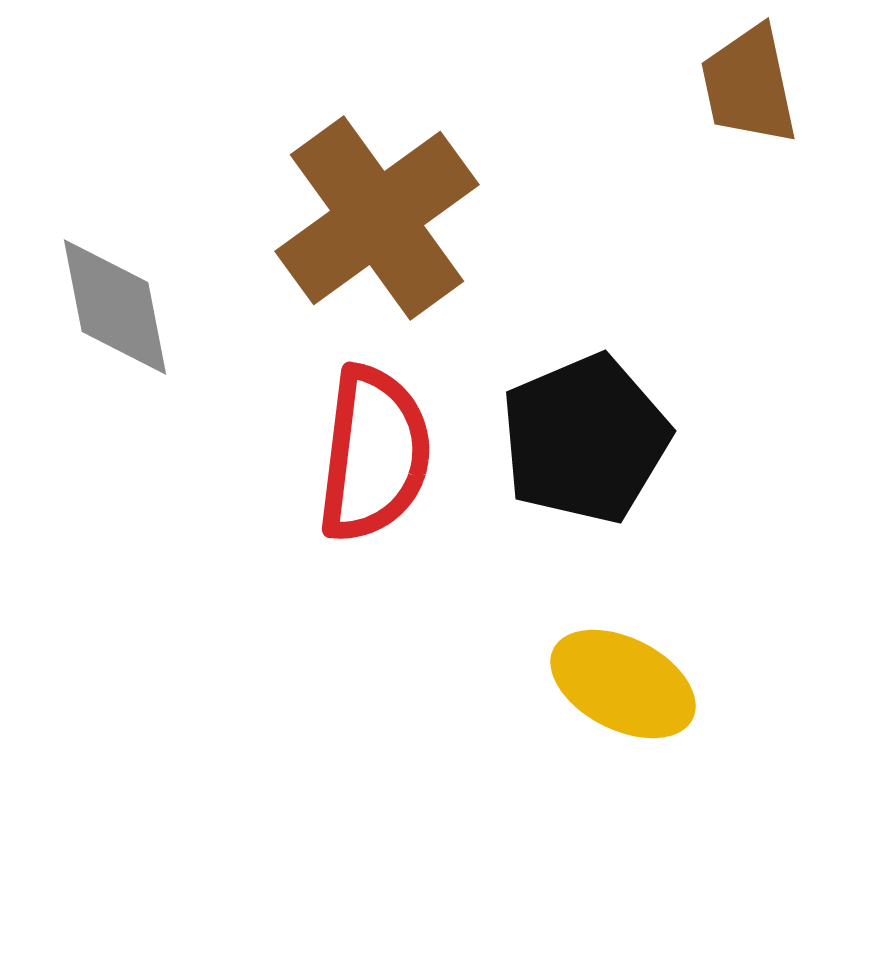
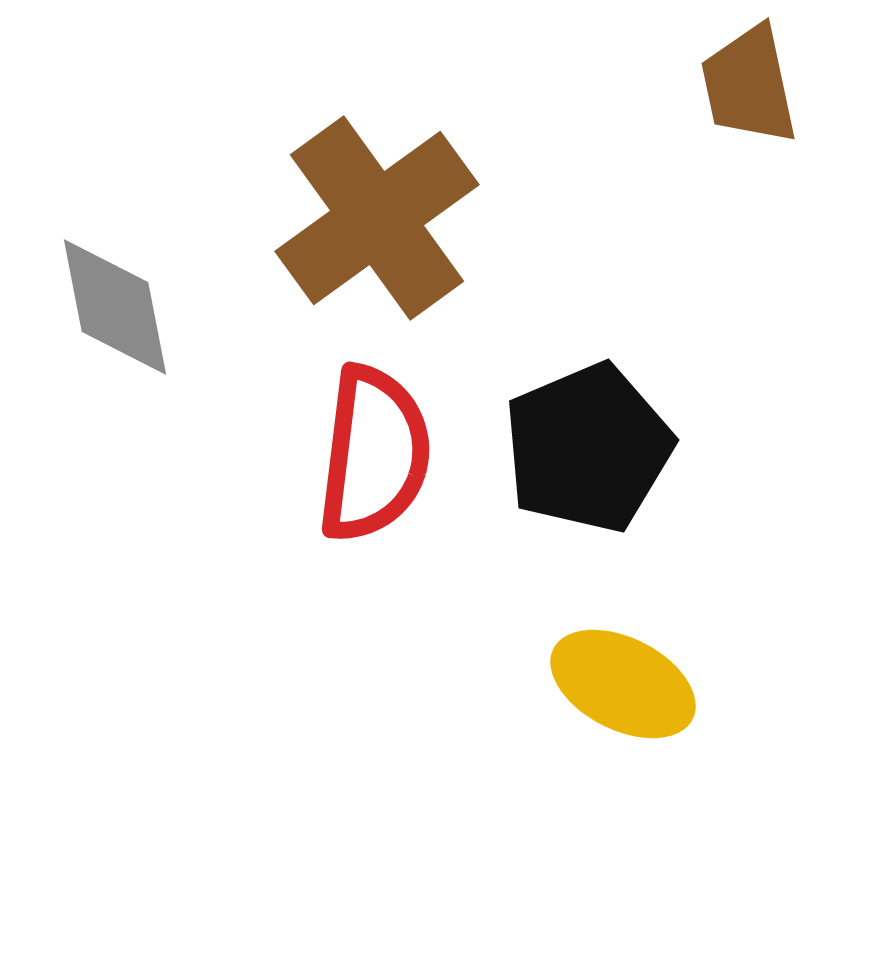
black pentagon: moved 3 px right, 9 px down
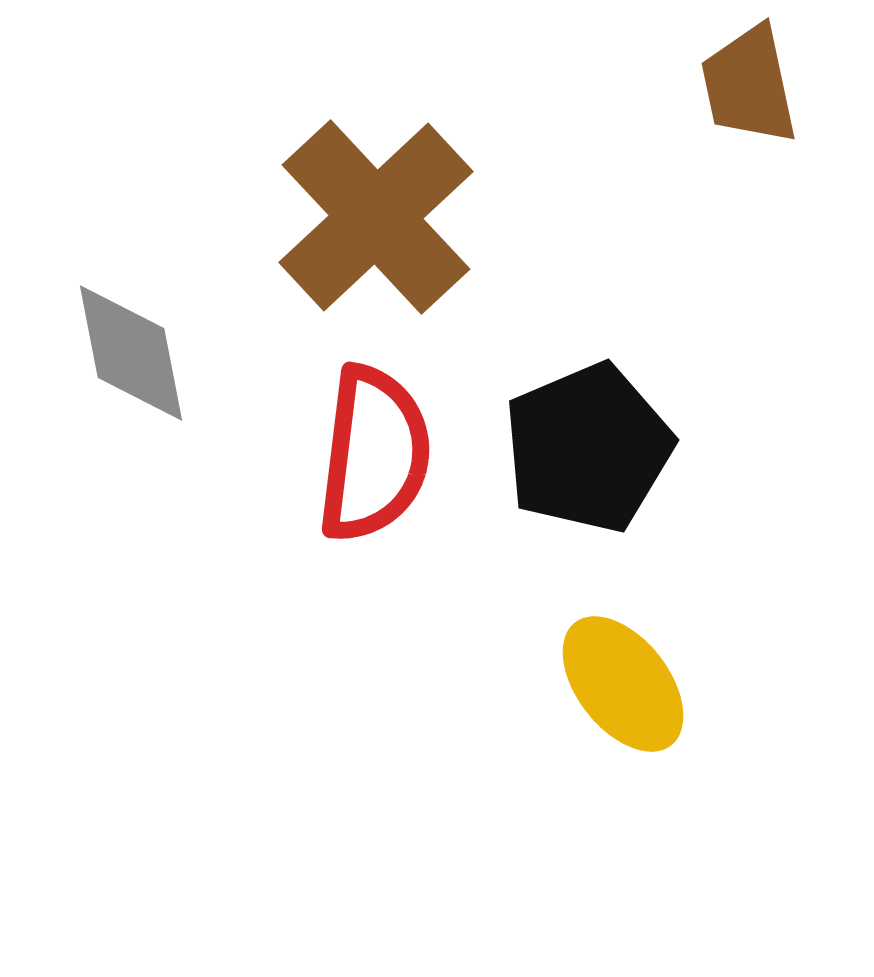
brown cross: moved 1 px left, 1 px up; rotated 7 degrees counterclockwise
gray diamond: moved 16 px right, 46 px down
yellow ellipse: rotated 25 degrees clockwise
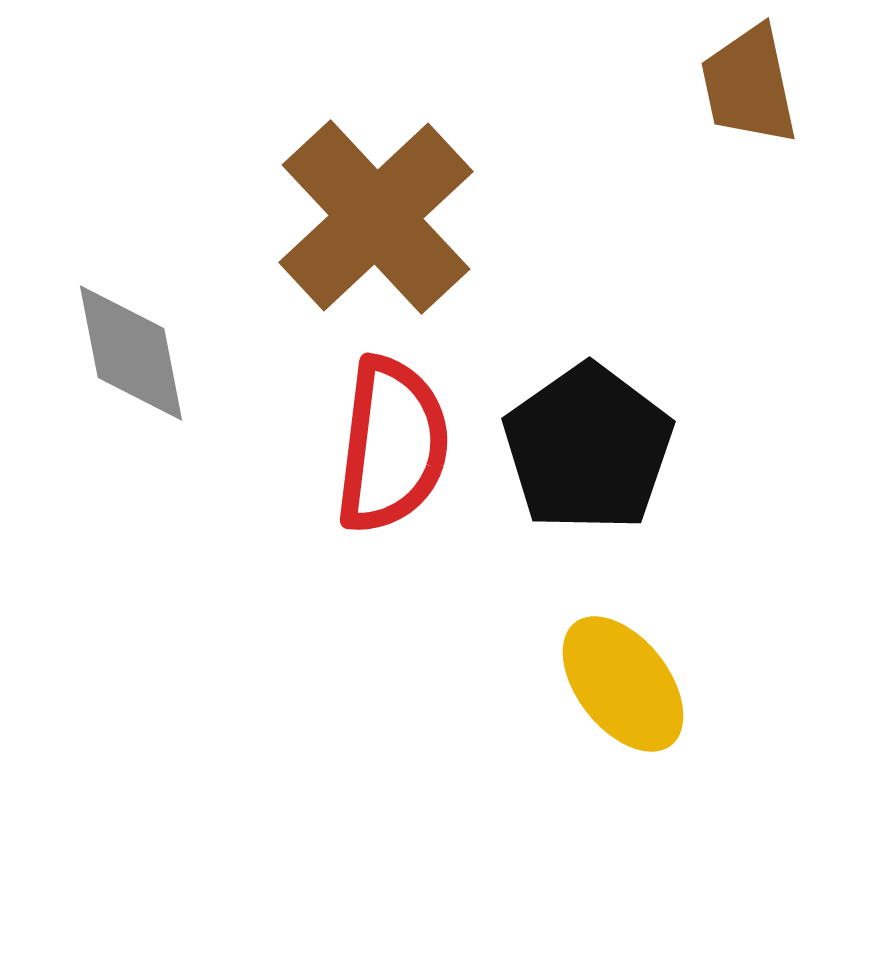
black pentagon: rotated 12 degrees counterclockwise
red semicircle: moved 18 px right, 9 px up
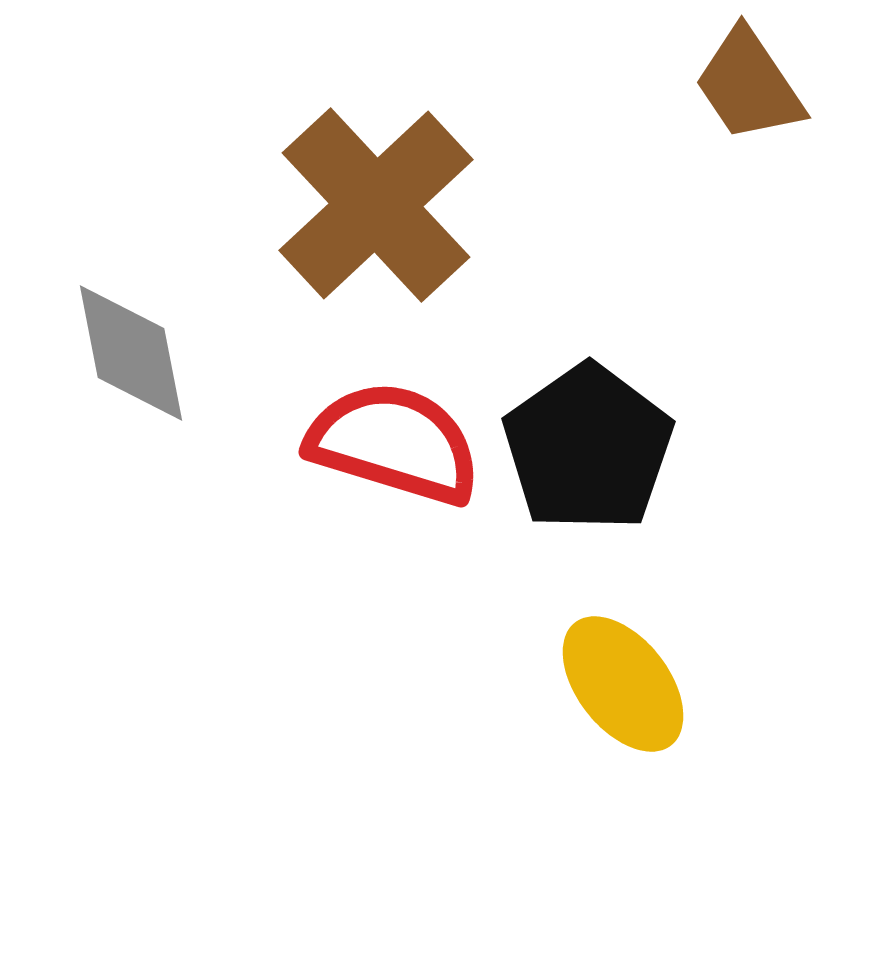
brown trapezoid: rotated 22 degrees counterclockwise
brown cross: moved 12 px up
red semicircle: moved 2 px right, 2 px up; rotated 80 degrees counterclockwise
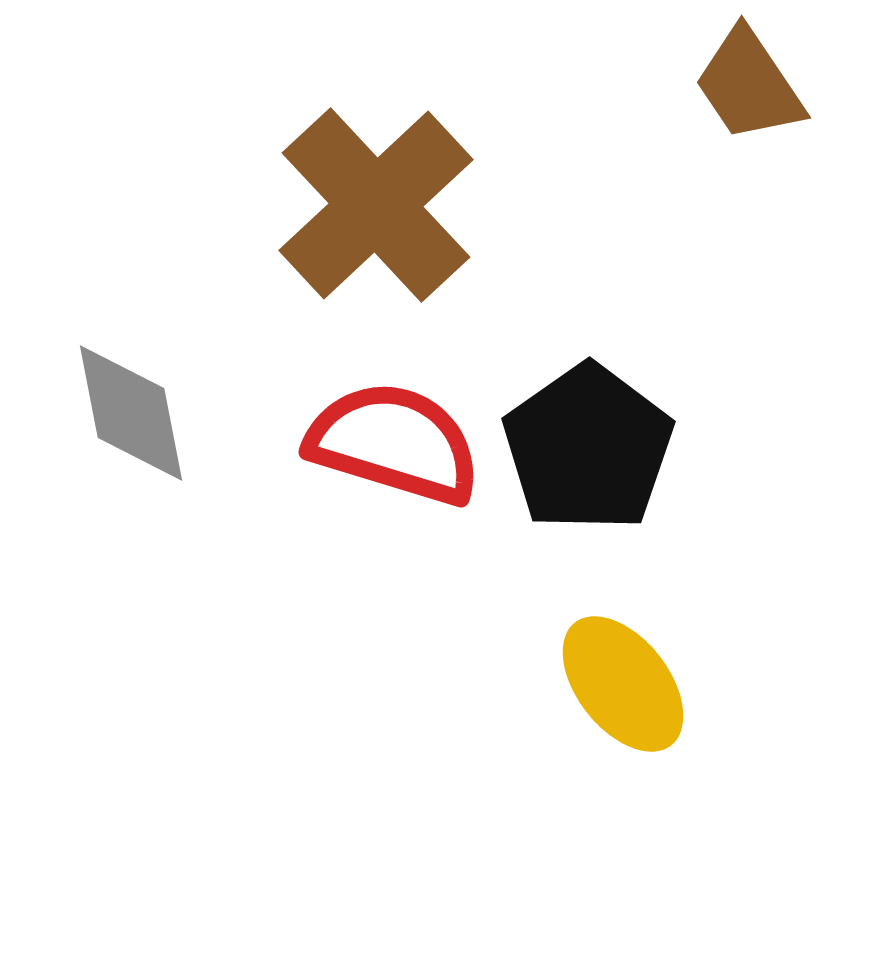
gray diamond: moved 60 px down
